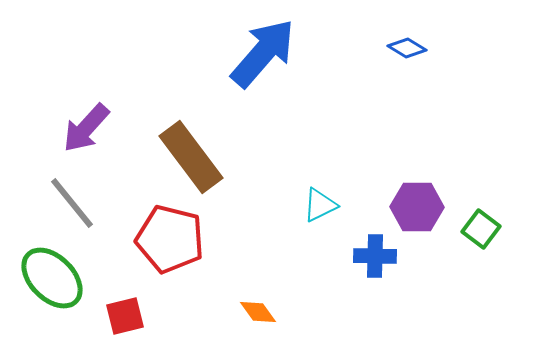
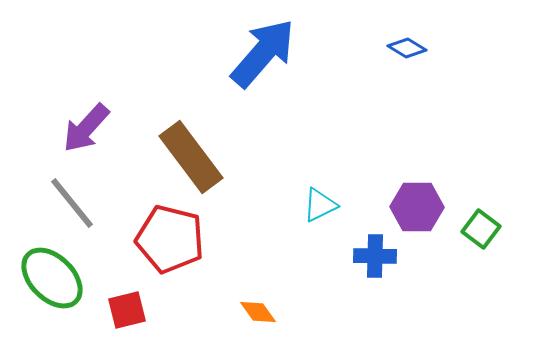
red square: moved 2 px right, 6 px up
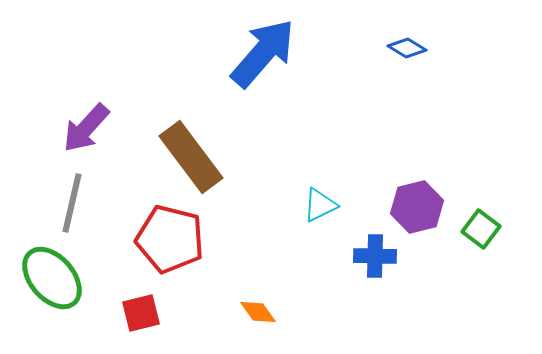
gray line: rotated 52 degrees clockwise
purple hexagon: rotated 15 degrees counterclockwise
green ellipse: rotated 4 degrees clockwise
red square: moved 14 px right, 3 px down
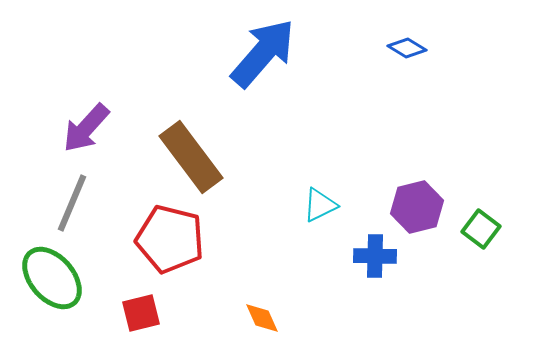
gray line: rotated 10 degrees clockwise
orange diamond: moved 4 px right, 6 px down; rotated 12 degrees clockwise
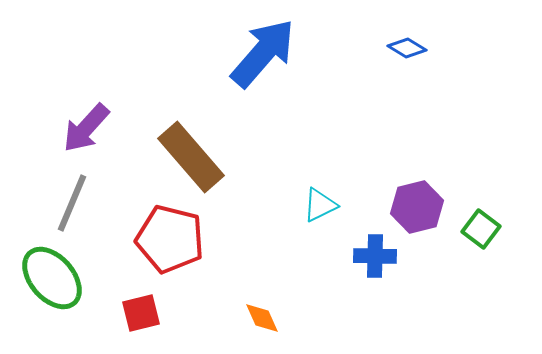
brown rectangle: rotated 4 degrees counterclockwise
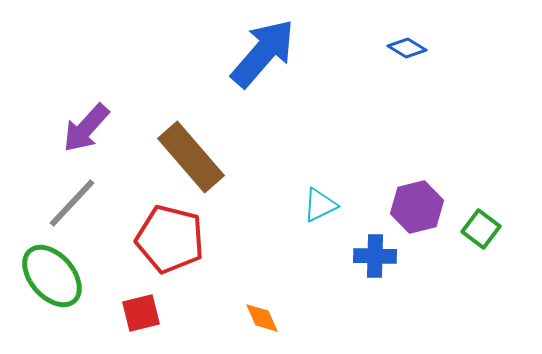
gray line: rotated 20 degrees clockwise
green ellipse: moved 2 px up
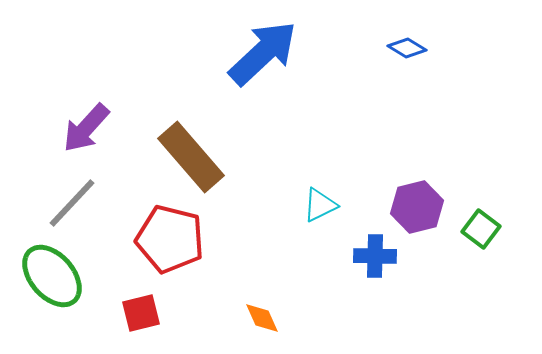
blue arrow: rotated 6 degrees clockwise
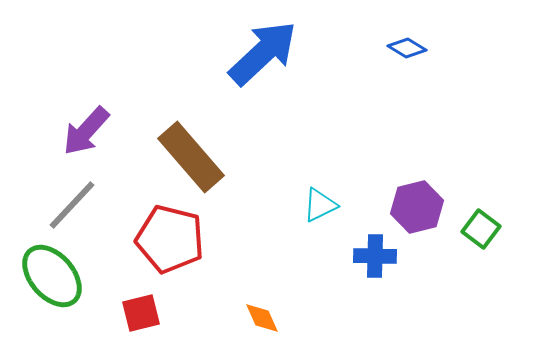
purple arrow: moved 3 px down
gray line: moved 2 px down
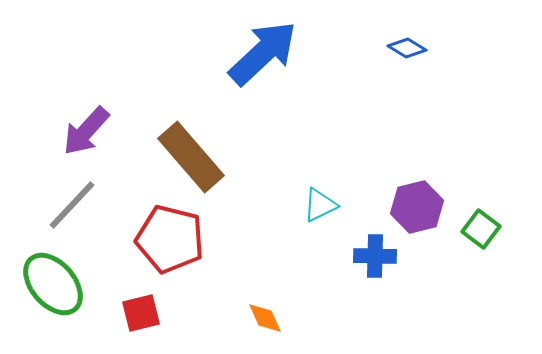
green ellipse: moved 1 px right, 8 px down
orange diamond: moved 3 px right
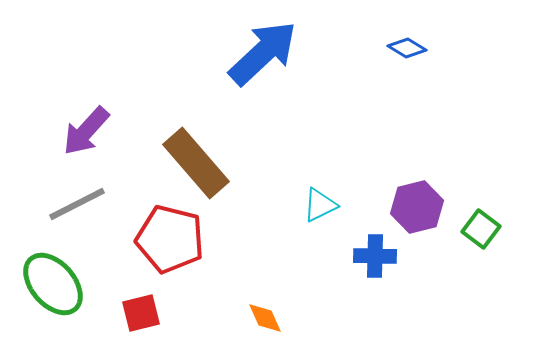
brown rectangle: moved 5 px right, 6 px down
gray line: moved 5 px right, 1 px up; rotated 20 degrees clockwise
